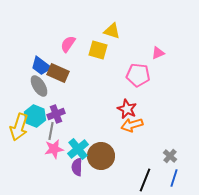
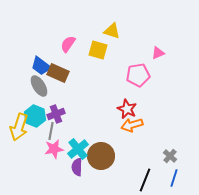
pink pentagon: rotated 15 degrees counterclockwise
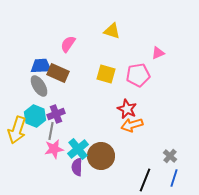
yellow square: moved 8 px right, 24 px down
blue trapezoid: rotated 140 degrees clockwise
yellow arrow: moved 2 px left, 3 px down
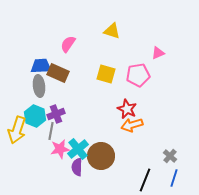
gray ellipse: rotated 25 degrees clockwise
pink star: moved 6 px right
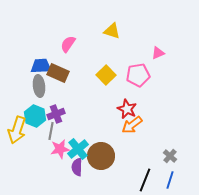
yellow square: moved 1 px down; rotated 30 degrees clockwise
orange arrow: rotated 20 degrees counterclockwise
blue line: moved 4 px left, 2 px down
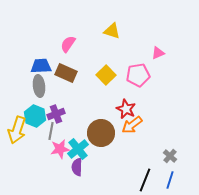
brown rectangle: moved 8 px right
red star: moved 1 px left
brown circle: moved 23 px up
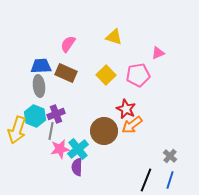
yellow triangle: moved 2 px right, 6 px down
brown circle: moved 3 px right, 2 px up
black line: moved 1 px right
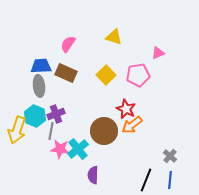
pink star: rotated 18 degrees clockwise
purple semicircle: moved 16 px right, 8 px down
blue line: rotated 12 degrees counterclockwise
